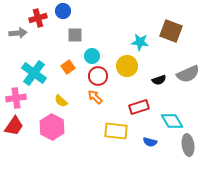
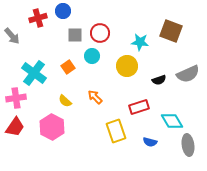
gray arrow: moved 6 px left, 3 px down; rotated 54 degrees clockwise
red circle: moved 2 px right, 43 px up
yellow semicircle: moved 4 px right
red trapezoid: moved 1 px right, 1 px down
yellow rectangle: rotated 65 degrees clockwise
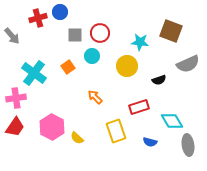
blue circle: moved 3 px left, 1 px down
gray semicircle: moved 10 px up
yellow semicircle: moved 12 px right, 37 px down
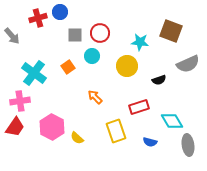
pink cross: moved 4 px right, 3 px down
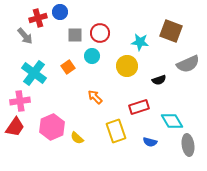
gray arrow: moved 13 px right
pink hexagon: rotated 10 degrees clockwise
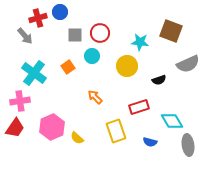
red trapezoid: moved 1 px down
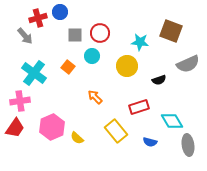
orange square: rotated 16 degrees counterclockwise
yellow rectangle: rotated 20 degrees counterclockwise
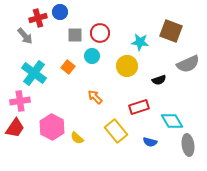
pink hexagon: rotated 10 degrees counterclockwise
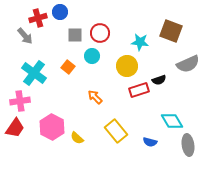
red rectangle: moved 17 px up
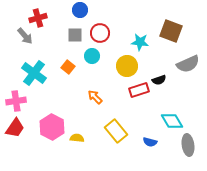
blue circle: moved 20 px right, 2 px up
pink cross: moved 4 px left
yellow semicircle: rotated 144 degrees clockwise
